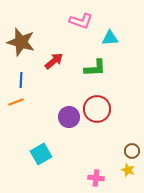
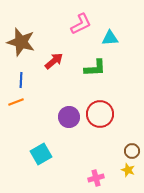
pink L-shape: moved 3 px down; rotated 45 degrees counterclockwise
red circle: moved 3 px right, 5 px down
pink cross: rotated 21 degrees counterclockwise
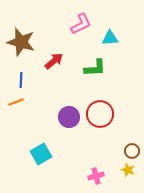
pink cross: moved 2 px up
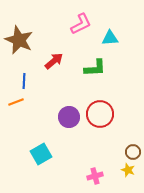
brown star: moved 2 px left, 2 px up; rotated 8 degrees clockwise
blue line: moved 3 px right, 1 px down
brown circle: moved 1 px right, 1 px down
pink cross: moved 1 px left
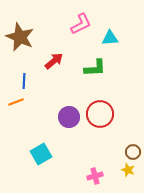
brown star: moved 1 px right, 3 px up
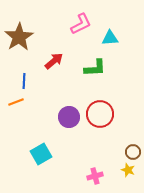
brown star: moved 1 px left; rotated 16 degrees clockwise
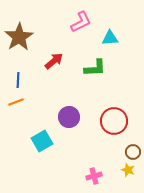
pink L-shape: moved 2 px up
blue line: moved 6 px left, 1 px up
red circle: moved 14 px right, 7 px down
cyan square: moved 1 px right, 13 px up
pink cross: moved 1 px left
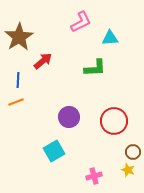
red arrow: moved 11 px left
cyan square: moved 12 px right, 10 px down
